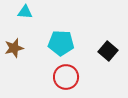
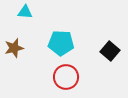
black square: moved 2 px right
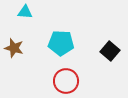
brown star: rotated 30 degrees clockwise
red circle: moved 4 px down
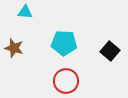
cyan pentagon: moved 3 px right
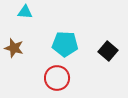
cyan pentagon: moved 1 px right, 1 px down
black square: moved 2 px left
red circle: moved 9 px left, 3 px up
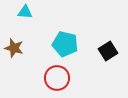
cyan pentagon: rotated 10 degrees clockwise
black square: rotated 18 degrees clockwise
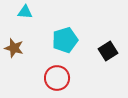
cyan pentagon: moved 4 px up; rotated 30 degrees counterclockwise
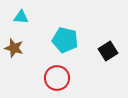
cyan triangle: moved 4 px left, 5 px down
cyan pentagon: rotated 30 degrees clockwise
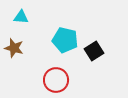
black square: moved 14 px left
red circle: moved 1 px left, 2 px down
